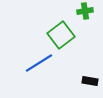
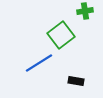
black rectangle: moved 14 px left
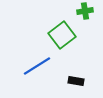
green square: moved 1 px right
blue line: moved 2 px left, 3 px down
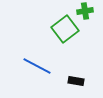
green square: moved 3 px right, 6 px up
blue line: rotated 60 degrees clockwise
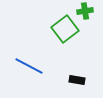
blue line: moved 8 px left
black rectangle: moved 1 px right, 1 px up
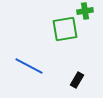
green square: rotated 28 degrees clockwise
black rectangle: rotated 70 degrees counterclockwise
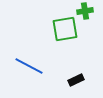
black rectangle: moved 1 px left; rotated 35 degrees clockwise
